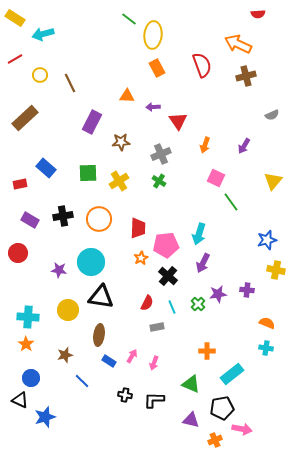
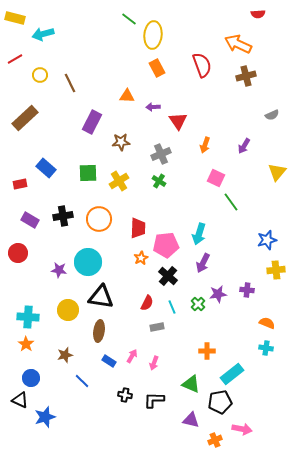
yellow rectangle at (15, 18): rotated 18 degrees counterclockwise
yellow triangle at (273, 181): moved 4 px right, 9 px up
cyan circle at (91, 262): moved 3 px left
yellow cross at (276, 270): rotated 18 degrees counterclockwise
brown ellipse at (99, 335): moved 4 px up
black pentagon at (222, 408): moved 2 px left, 6 px up
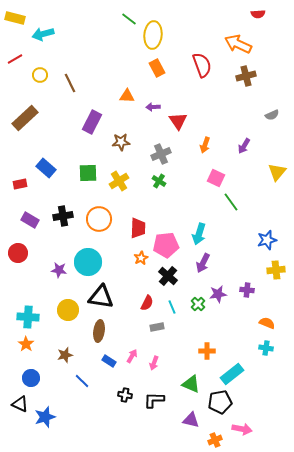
black triangle at (20, 400): moved 4 px down
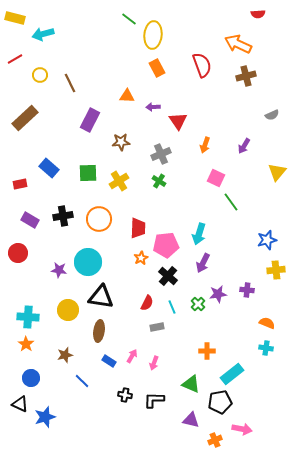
purple rectangle at (92, 122): moved 2 px left, 2 px up
blue rectangle at (46, 168): moved 3 px right
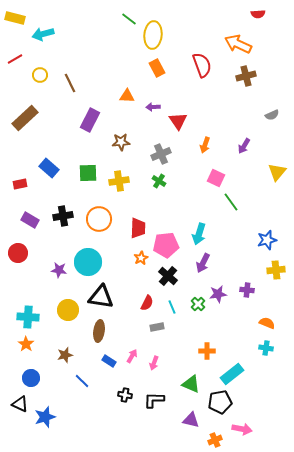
yellow cross at (119, 181): rotated 24 degrees clockwise
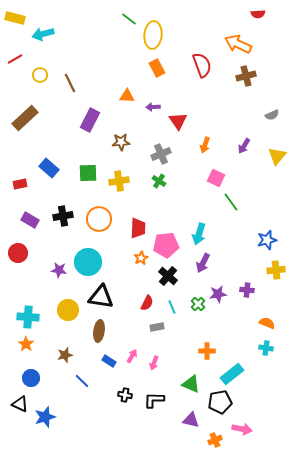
yellow triangle at (277, 172): moved 16 px up
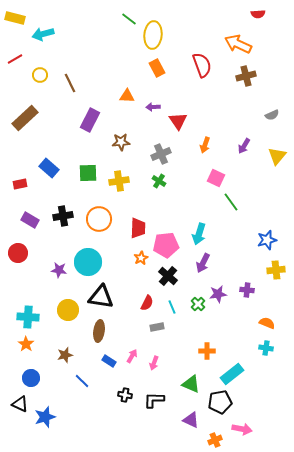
purple triangle at (191, 420): rotated 12 degrees clockwise
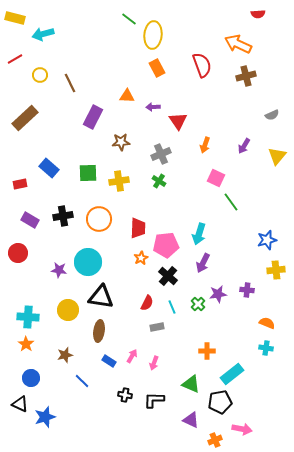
purple rectangle at (90, 120): moved 3 px right, 3 px up
